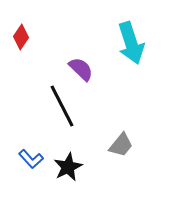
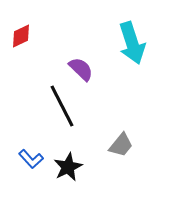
red diamond: moved 1 px up; rotated 30 degrees clockwise
cyan arrow: moved 1 px right
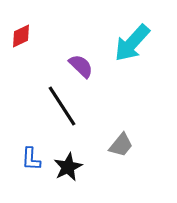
cyan arrow: rotated 60 degrees clockwise
purple semicircle: moved 3 px up
black line: rotated 6 degrees counterclockwise
blue L-shape: rotated 45 degrees clockwise
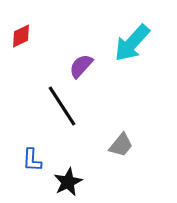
purple semicircle: rotated 92 degrees counterclockwise
blue L-shape: moved 1 px right, 1 px down
black star: moved 15 px down
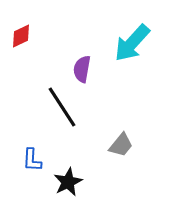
purple semicircle: moved 1 px right, 3 px down; rotated 32 degrees counterclockwise
black line: moved 1 px down
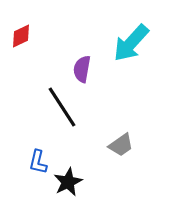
cyan arrow: moved 1 px left
gray trapezoid: rotated 16 degrees clockwise
blue L-shape: moved 6 px right, 2 px down; rotated 10 degrees clockwise
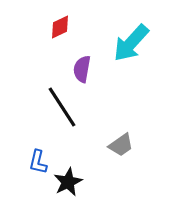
red diamond: moved 39 px right, 9 px up
